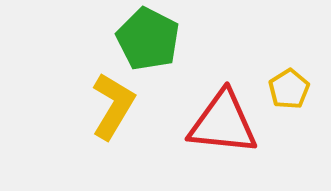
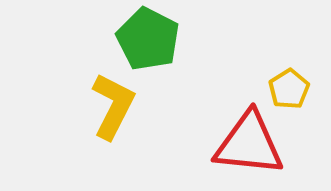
yellow L-shape: rotated 4 degrees counterclockwise
red triangle: moved 26 px right, 21 px down
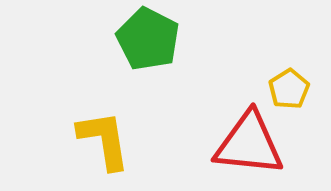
yellow L-shape: moved 9 px left, 34 px down; rotated 36 degrees counterclockwise
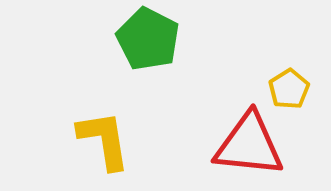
red triangle: moved 1 px down
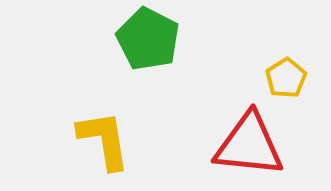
yellow pentagon: moved 3 px left, 11 px up
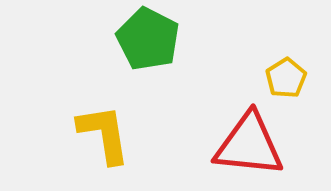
yellow L-shape: moved 6 px up
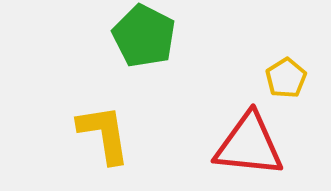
green pentagon: moved 4 px left, 3 px up
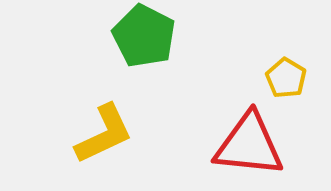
yellow pentagon: rotated 9 degrees counterclockwise
yellow L-shape: rotated 74 degrees clockwise
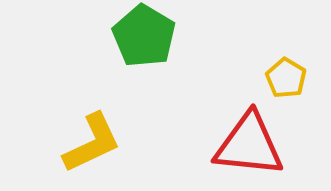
green pentagon: rotated 4 degrees clockwise
yellow L-shape: moved 12 px left, 9 px down
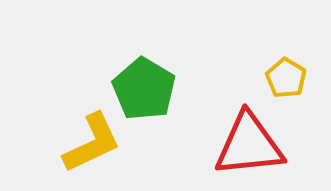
green pentagon: moved 53 px down
red triangle: rotated 12 degrees counterclockwise
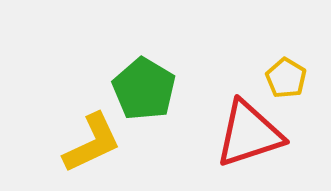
red triangle: moved 11 px up; rotated 12 degrees counterclockwise
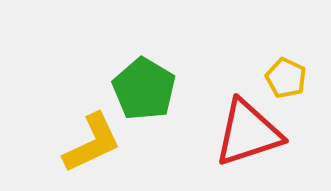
yellow pentagon: rotated 6 degrees counterclockwise
red triangle: moved 1 px left, 1 px up
